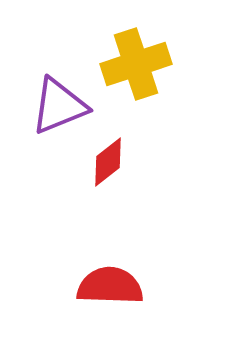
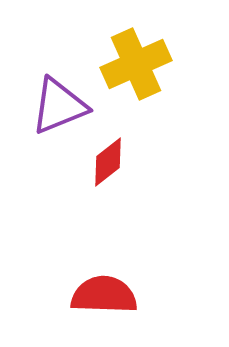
yellow cross: rotated 6 degrees counterclockwise
red semicircle: moved 6 px left, 9 px down
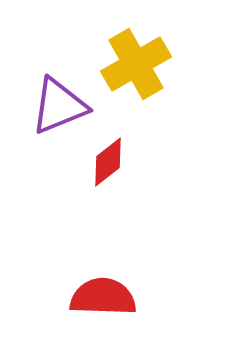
yellow cross: rotated 6 degrees counterclockwise
red semicircle: moved 1 px left, 2 px down
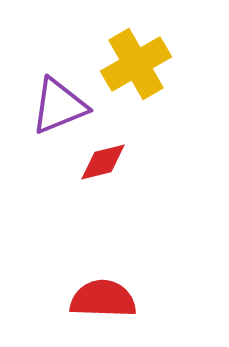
red diamond: moved 5 px left; rotated 24 degrees clockwise
red semicircle: moved 2 px down
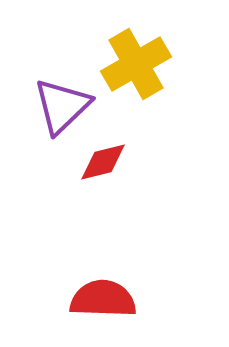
purple triangle: moved 3 px right; rotated 22 degrees counterclockwise
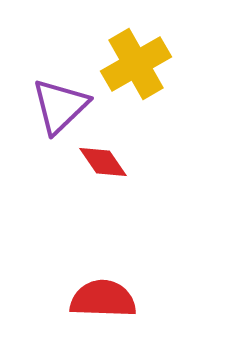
purple triangle: moved 2 px left
red diamond: rotated 69 degrees clockwise
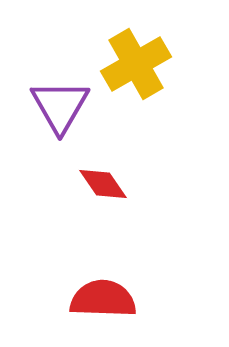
purple triangle: rotated 16 degrees counterclockwise
red diamond: moved 22 px down
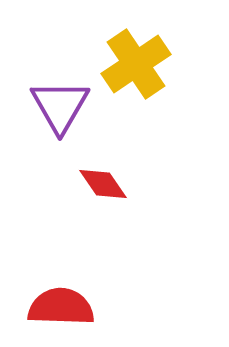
yellow cross: rotated 4 degrees counterclockwise
red semicircle: moved 42 px left, 8 px down
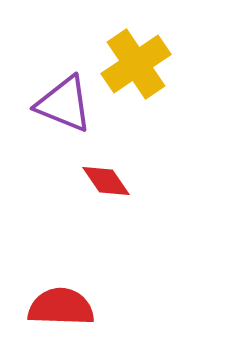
purple triangle: moved 4 px right, 2 px up; rotated 38 degrees counterclockwise
red diamond: moved 3 px right, 3 px up
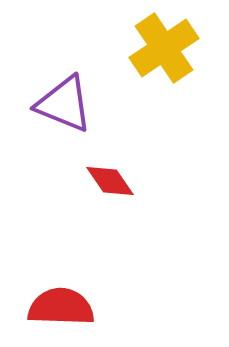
yellow cross: moved 28 px right, 16 px up
red diamond: moved 4 px right
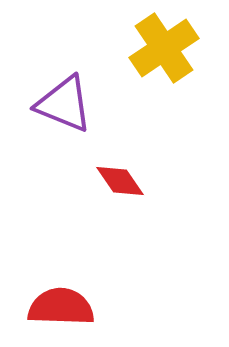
red diamond: moved 10 px right
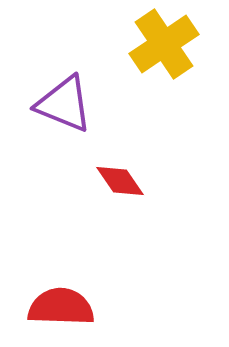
yellow cross: moved 4 px up
